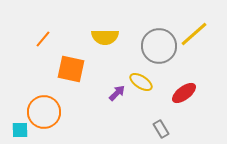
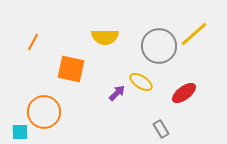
orange line: moved 10 px left, 3 px down; rotated 12 degrees counterclockwise
cyan square: moved 2 px down
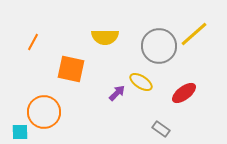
gray rectangle: rotated 24 degrees counterclockwise
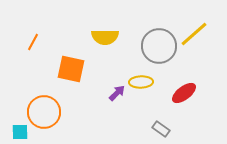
yellow ellipse: rotated 35 degrees counterclockwise
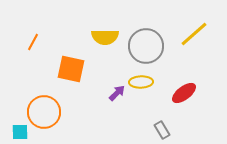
gray circle: moved 13 px left
gray rectangle: moved 1 px right, 1 px down; rotated 24 degrees clockwise
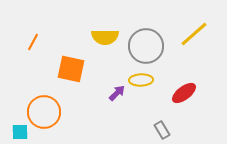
yellow ellipse: moved 2 px up
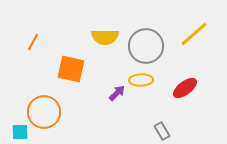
red ellipse: moved 1 px right, 5 px up
gray rectangle: moved 1 px down
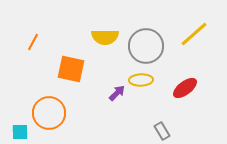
orange circle: moved 5 px right, 1 px down
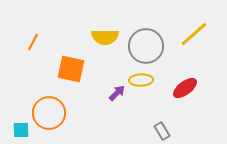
cyan square: moved 1 px right, 2 px up
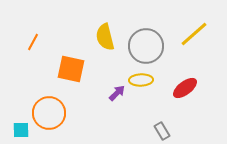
yellow semicircle: rotated 76 degrees clockwise
